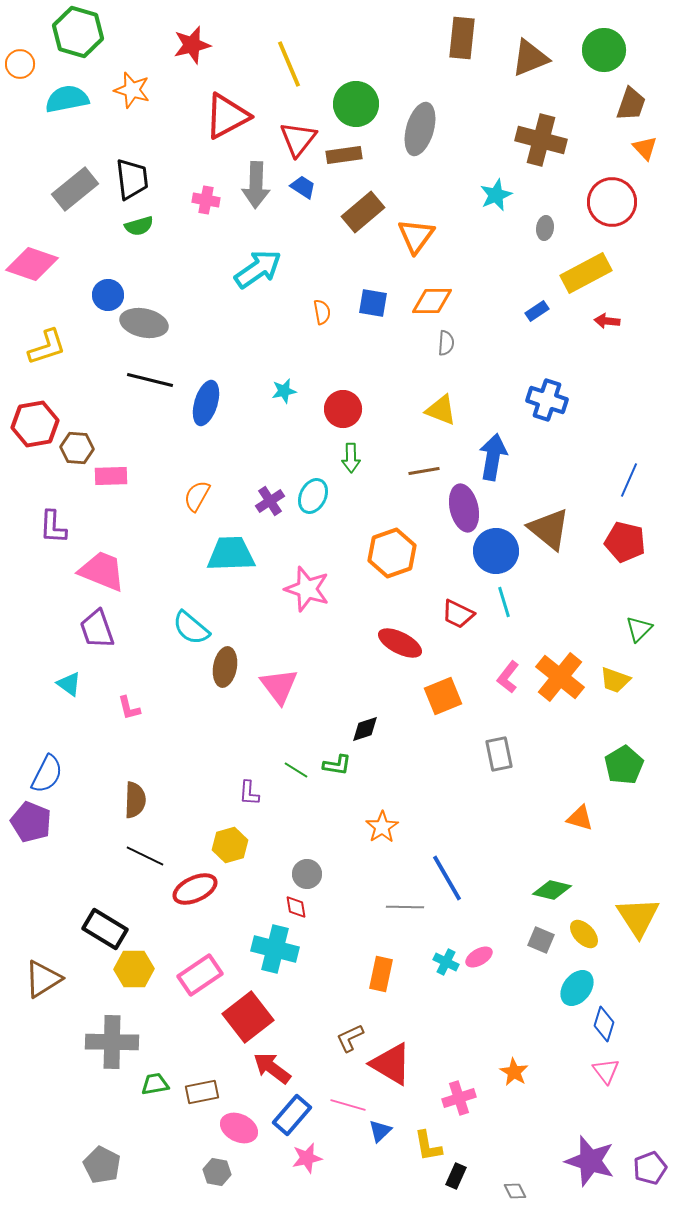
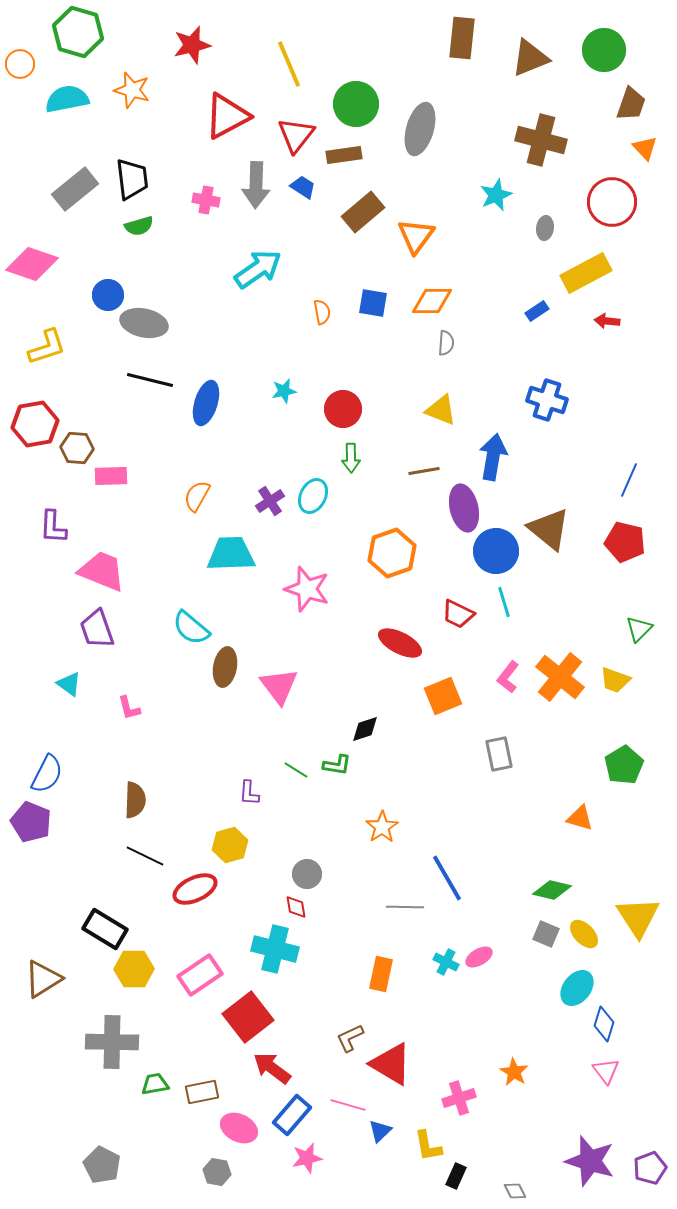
red triangle at (298, 139): moved 2 px left, 4 px up
gray square at (541, 940): moved 5 px right, 6 px up
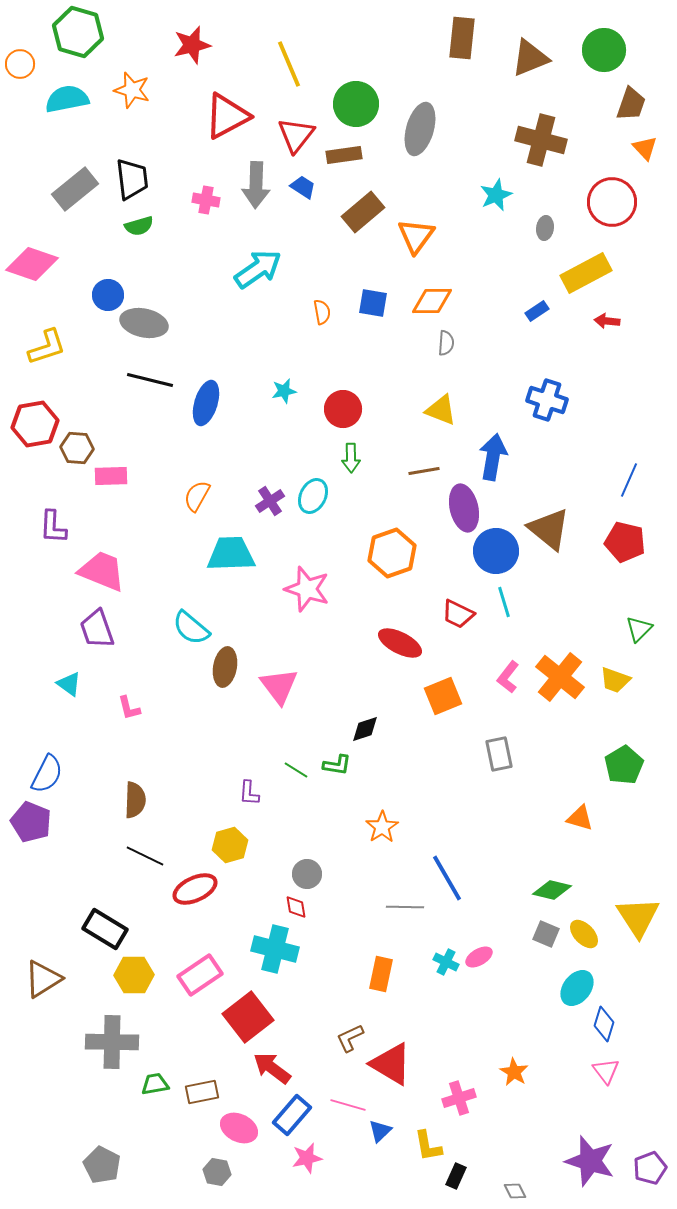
yellow hexagon at (134, 969): moved 6 px down
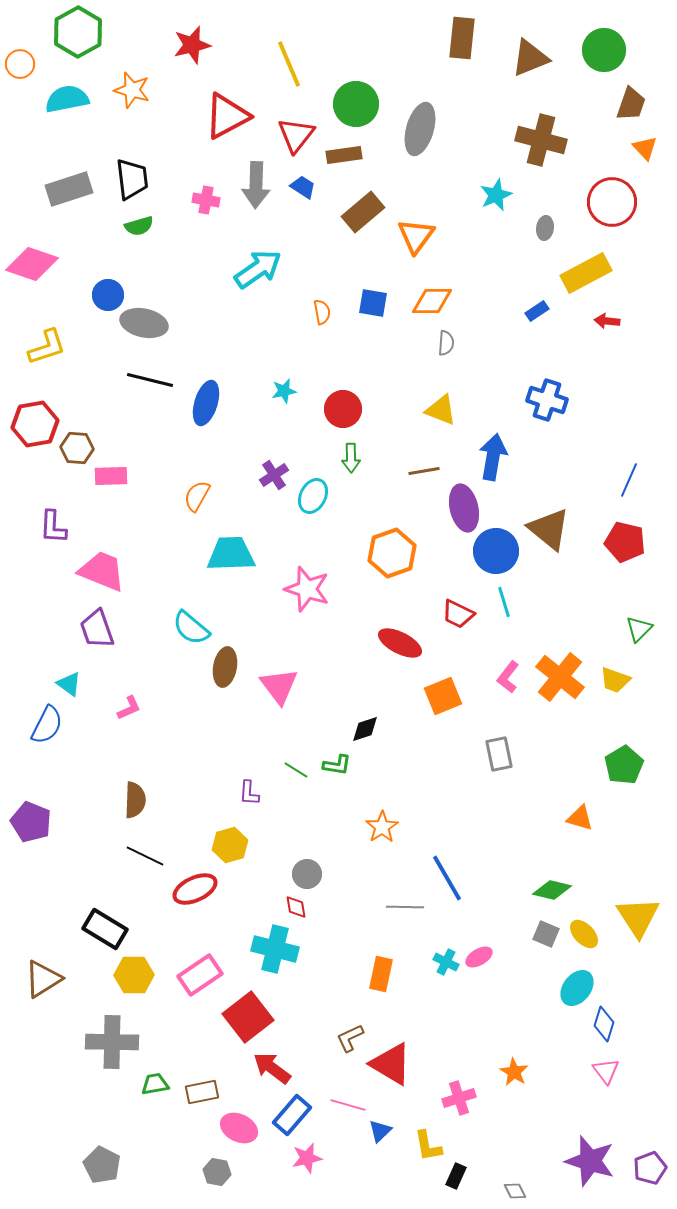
green hexagon at (78, 32): rotated 15 degrees clockwise
gray rectangle at (75, 189): moved 6 px left; rotated 21 degrees clockwise
purple cross at (270, 501): moved 4 px right, 26 px up
pink L-shape at (129, 708): rotated 100 degrees counterclockwise
blue semicircle at (47, 774): moved 49 px up
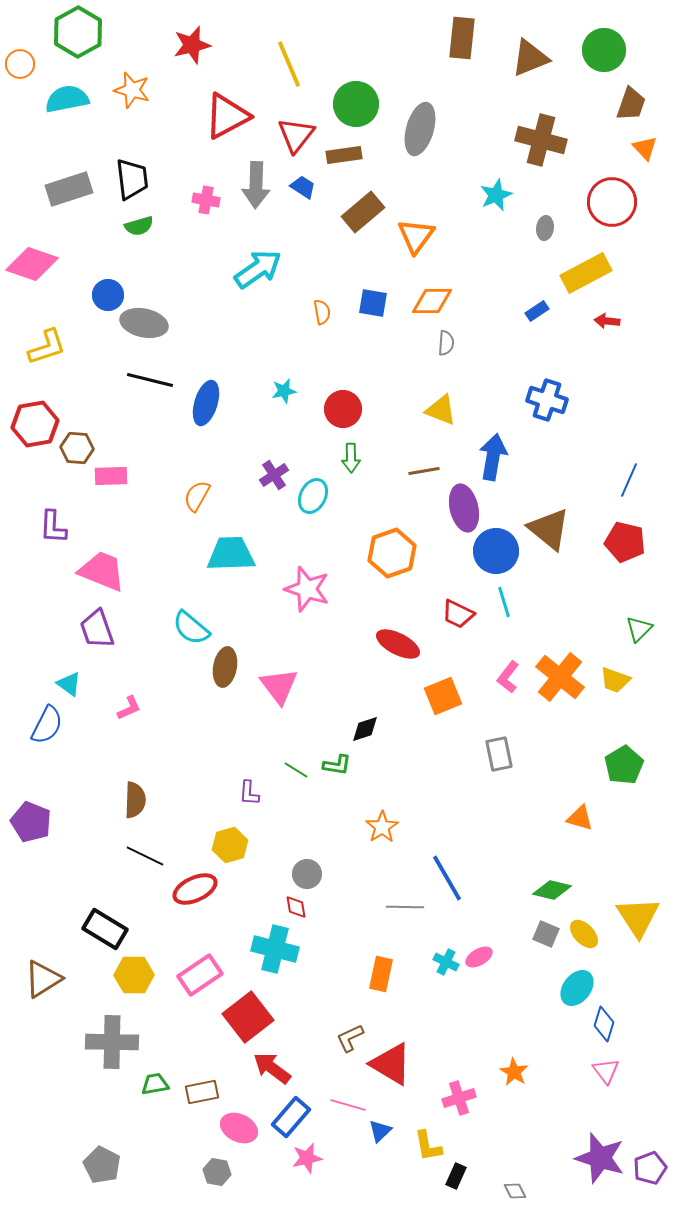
red ellipse at (400, 643): moved 2 px left, 1 px down
blue rectangle at (292, 1115): moved 1 px left, 2 px down
purple star at (590, 1161): moved 10 px right, 3 px up
